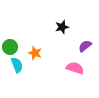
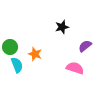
orange star: moved 1 px down
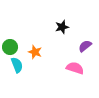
orange star: moved 2 px up
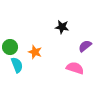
black star: rotated 24 degrees clockwise
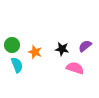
black star: moved 22 px down
green circle: moved 2 px right, 2 px up
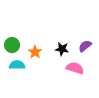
orange star: rotated 16 degrees clockwise
cyan semicircle: rotated 70 degrees counterclockwise
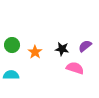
cyan semicircle: moved 6 px left, 10 px down
